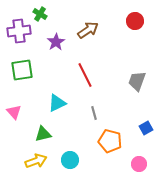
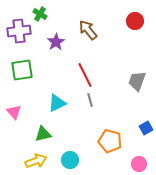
brown arrow: rotated 95 degrees counterclockwise
gray line: moved 4 px left, 13 px up
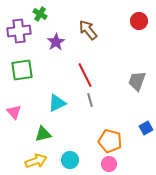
red circle: moved 4 px right
pink circle: moved 30 px left
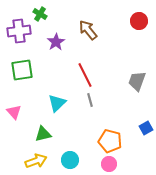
cyan triangle: rotated 18 degrees counterclockwise
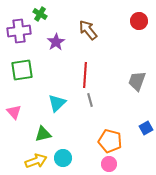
red line: rotated 30 degrees clockwise
cyan circle: moved 7 px left, 2 px up
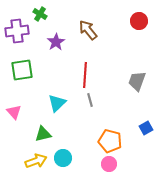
purple cross: moved 2 px left
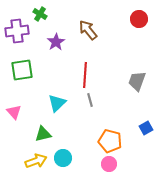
red circle: moved 2 px up
